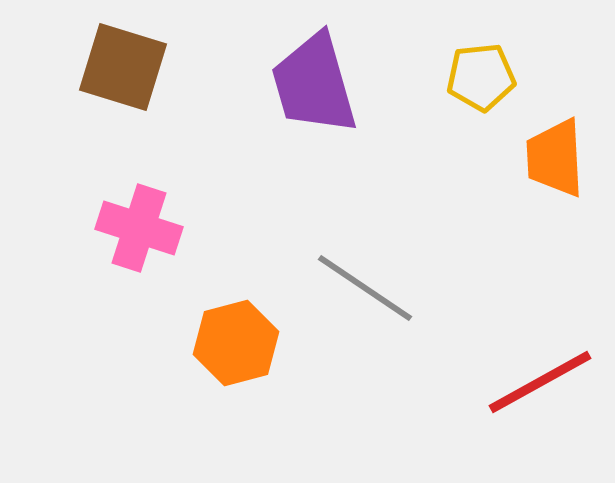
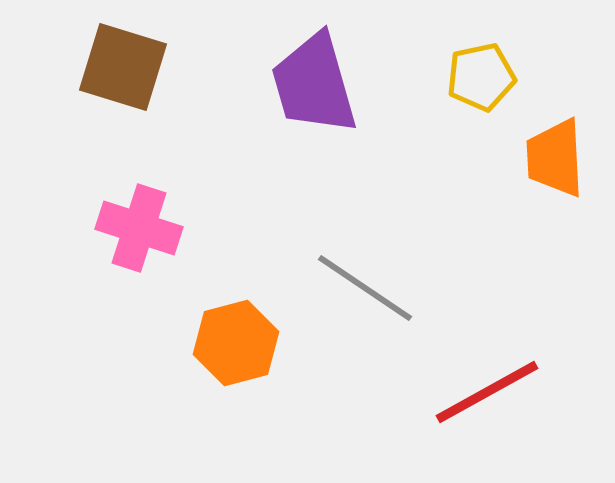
yellow pentagon: rotated 6 degrees counterclockwise
red line: moved 53 px left, 10 px down
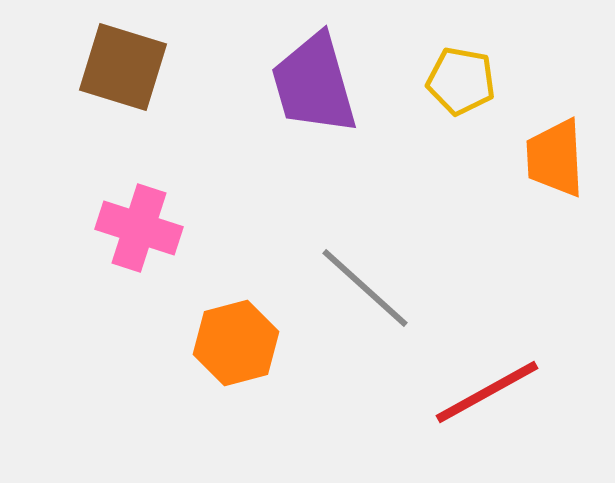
yellow pentagon: moved 20 px left, 4 px down; rotated 22 degrees clockwise
gray line: rotated 8 degrees clockwise
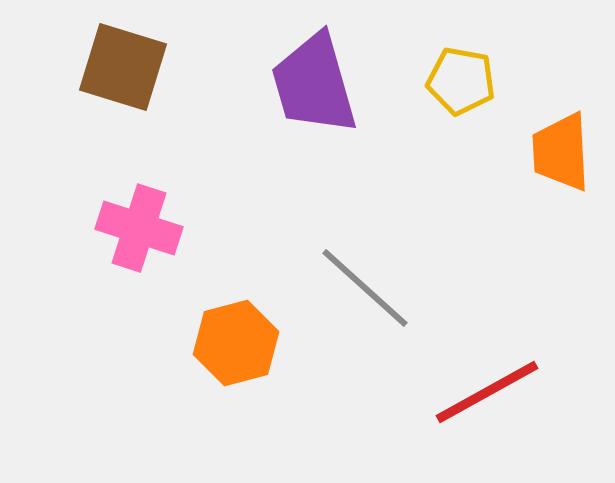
orange trapezoid: moved 6 px right, 6 px up
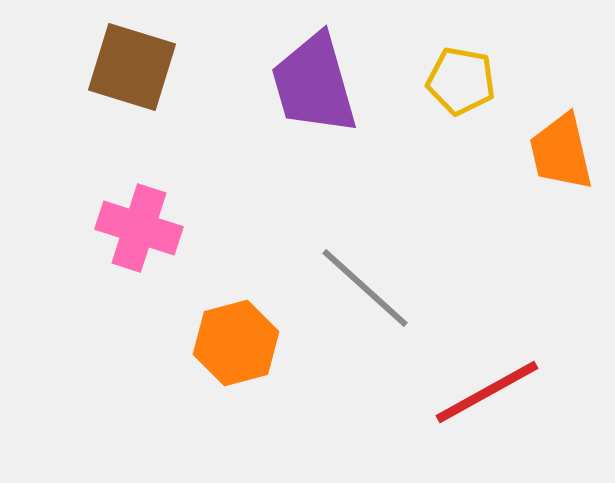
brown square: moved 9 px right
orange trapezoid: rotated 10 degrees counterclockwise
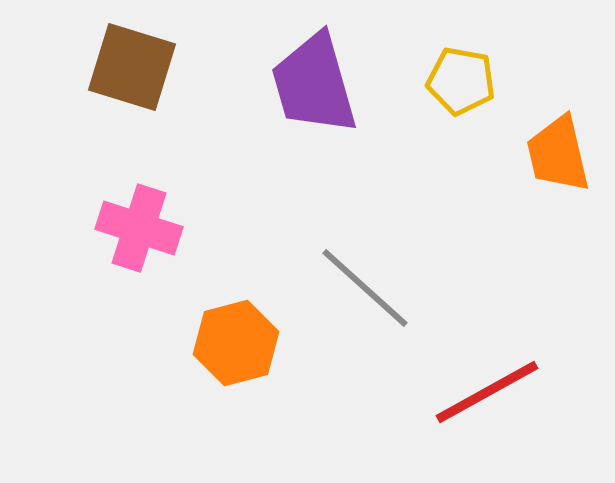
orange trapezoid: moved 3 px left, 2 px down
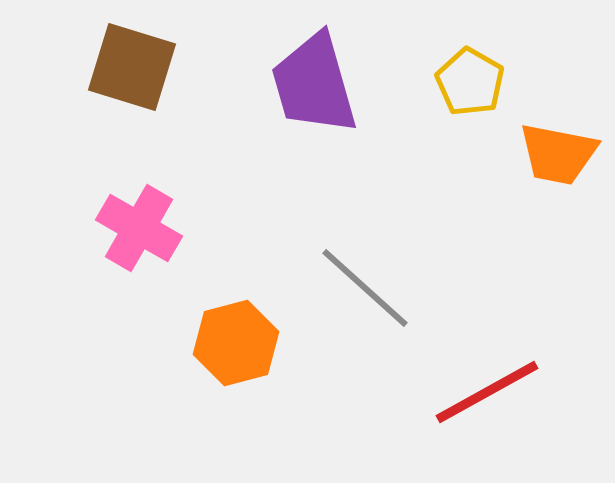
yellow pentagon: moved 9 px right, 1 px down; rotated 20 degrees clockwise
orange trapezoid: rotated 66 degrees counterclockwise
pink cross: rotated 12 degrees clockwise
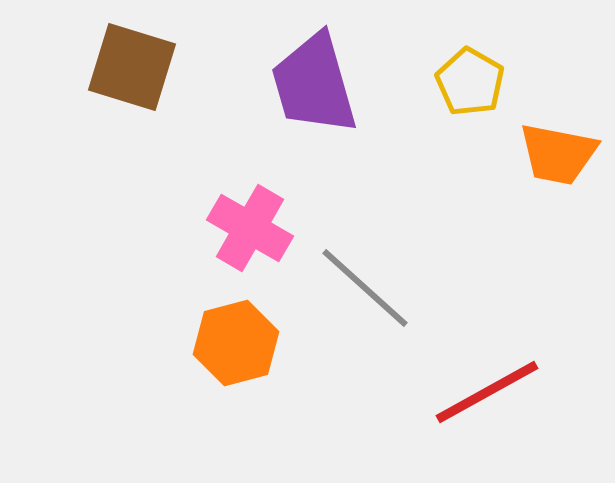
pink cross: moved 111 px right
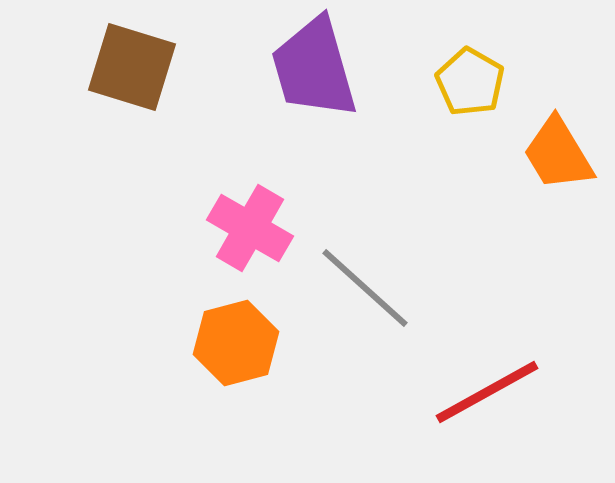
purple trapezoid: moved 16 px up
orange trapezoid: rotated 48 degrees clockwise
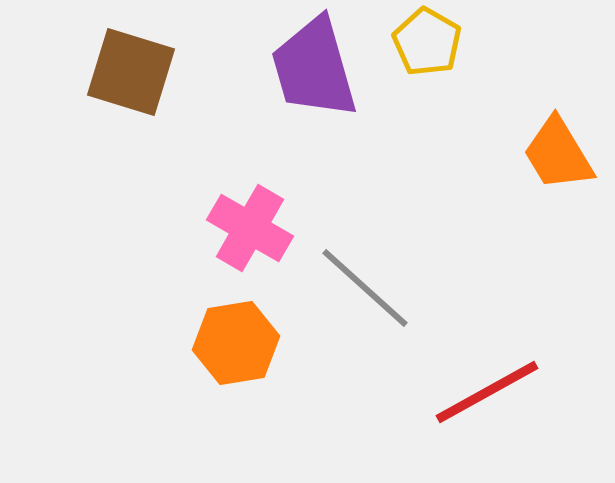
brown square: moved 1 px left, 5 px down
yellow pentagon: moved 43 px left, 40 px up
orange hexagon: rotated 6 degrees clockwise
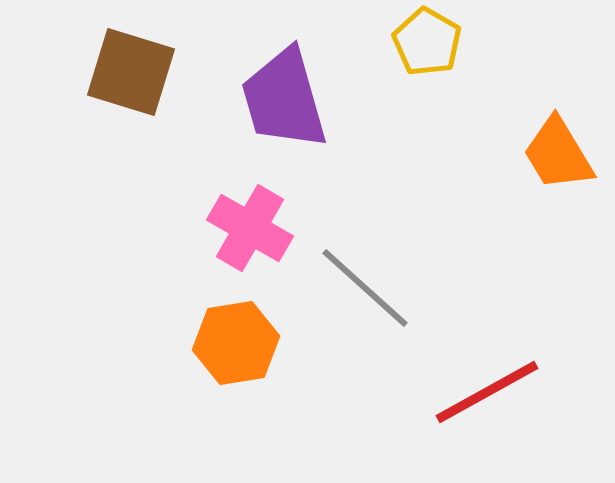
purple trapezoid: moved 30 px left, 31 px down
